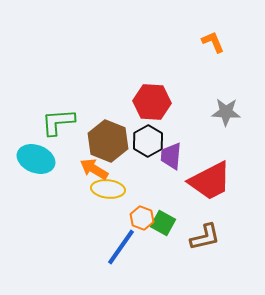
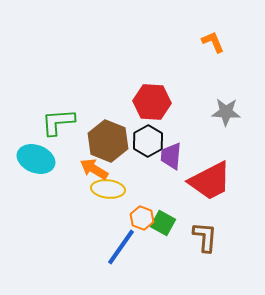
brown L-shape: rotated 72 degrees counterclockwise
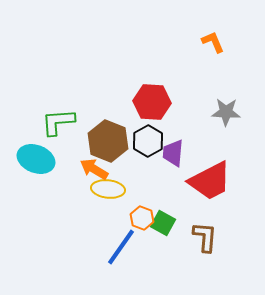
purple trapezoid: moved 2 px right, 3 px up
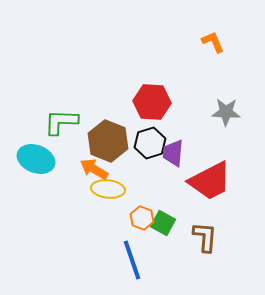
green L-shape: moved 3 px right; rotated 6 degrees clockwise
black hexagon: moved 2 px right, 2 px down; rotated 12 degrees clockwise
blue line: moved 11 px right, 13 px down; rotated 54 degrees counterclockwise
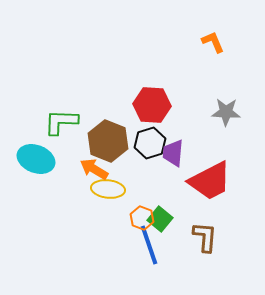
red hexagon: moved 3 px down
green square: moved 3 px left, 4 px up; rotated 10 degrees clockwise
blue line: moved 17 px right, 15 px up
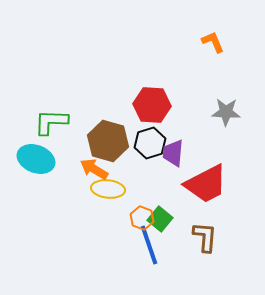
green L-shape: moved 10 px left
brown hexagon: rotated 6 degrees counterclockwise
red trapezoid: moved 4 px left, 3 px down
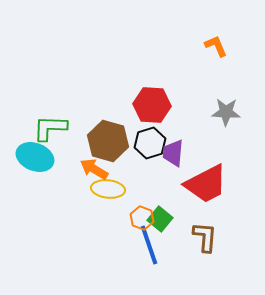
orange L-shape: moved 3 px right, 4 px down
green L-shape: moved 1 px left, 6 px down
cyan ellipse: moved 1 px left, 2 px up
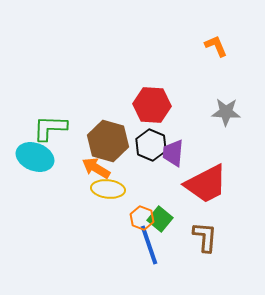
black hexagon: moved 1 px right, 2 px down; rotated 20 degrees counterclockwise
orange arrow: moved 2 px right, 1 px up
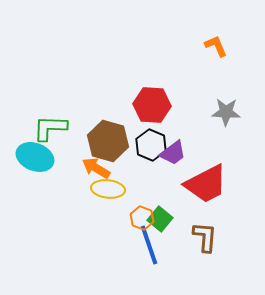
purple trapezoid: rotated 132 degrees counterclockwise
